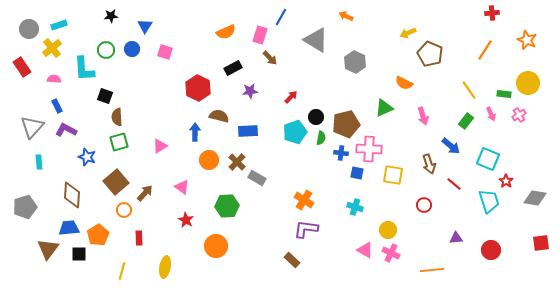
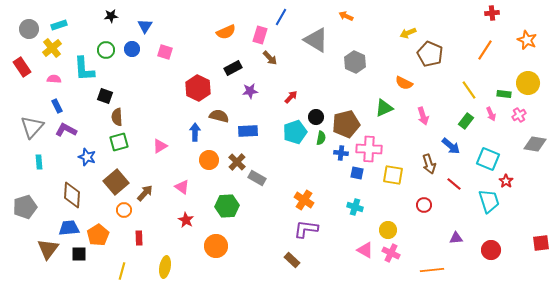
gray diamond at (535, 198): moved 54 px up
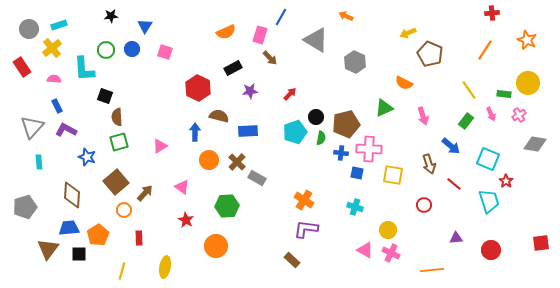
red arrow at (291, 97): moved 1 px left, 3 px up
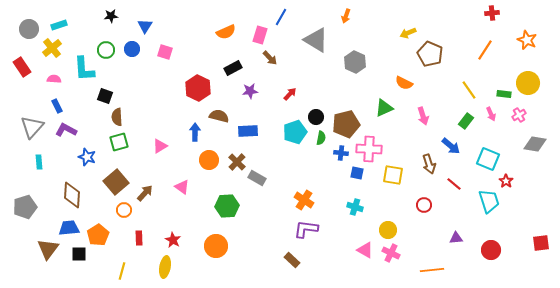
orange arrow at (346, 16): rotated 96 degrees counterclockwise
red star at (186, 220): moved 13 px left, 20 px down
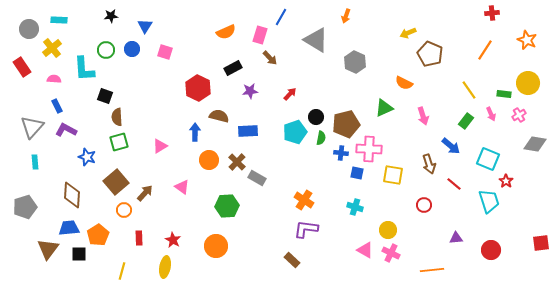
cyan rectangle at (59, 25): moved 5 px up; rotated 21 degrees clockwise
cyan rectangle at (39, 162): moved 4 px left
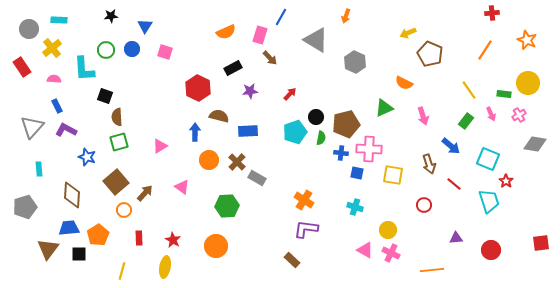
cyan rectangle at (35, 162): moved 4 px right, 7 px down
